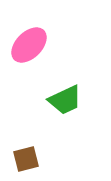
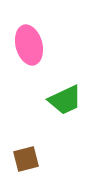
pink ellipse: rotated 60 degrees counterclockwise
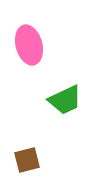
brown square: moved 1 px right, 1 px down
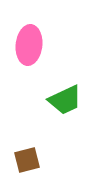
pink ellipse: rotated 21 degrees clockwise
